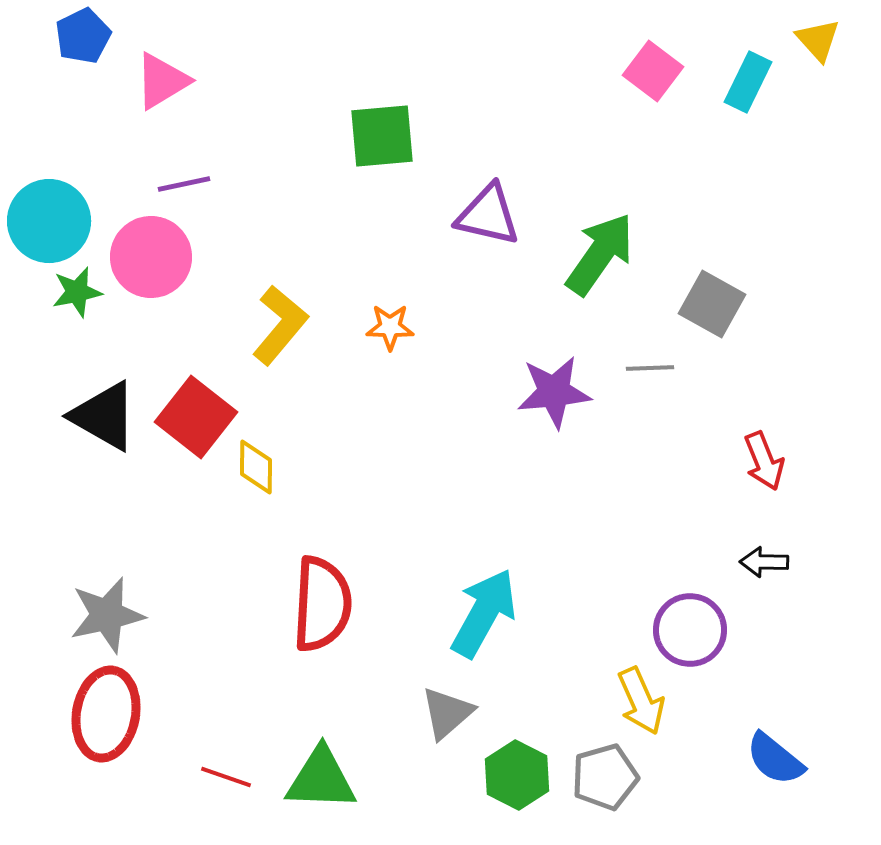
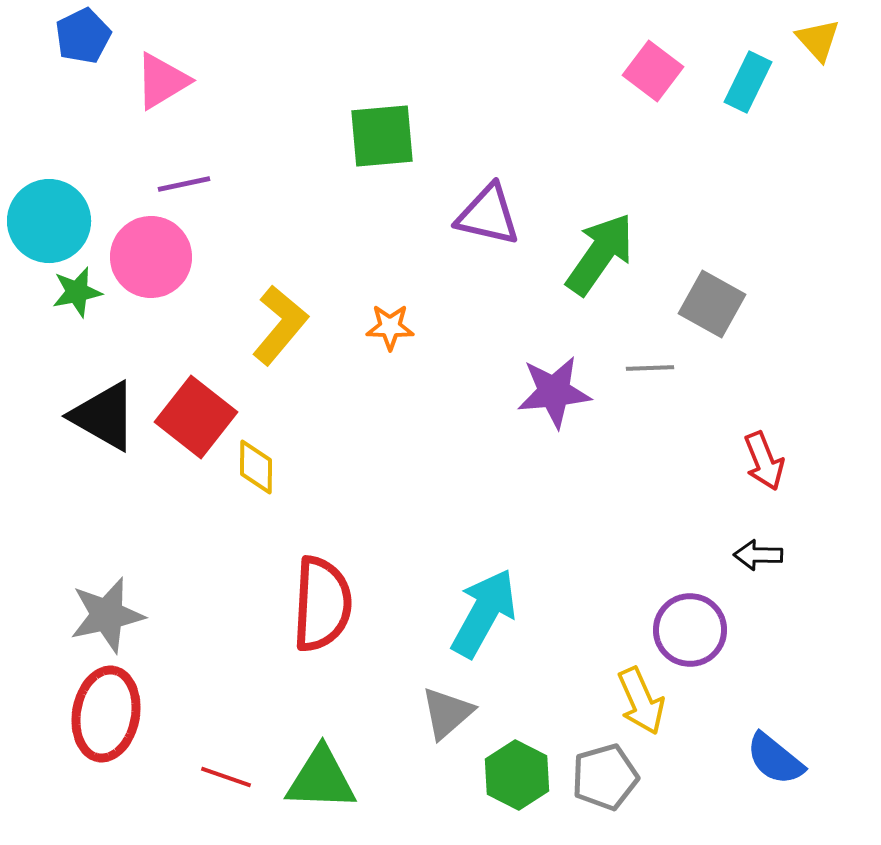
black arrow: moved 6 px left, 7 px up
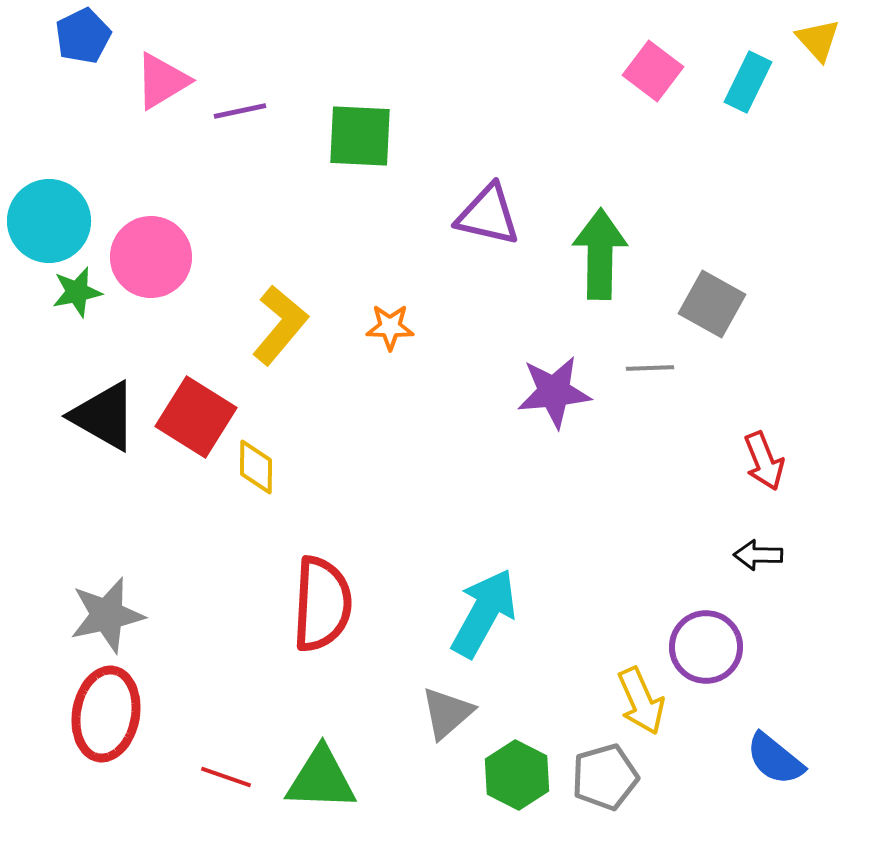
green square: moved 22 px left; rotated 8 degrees clockwise
purple line: moved 56 px right, 73 px up
green arrow: rotated 34 degrees counterclockwise
red square: rotated 6 degrees counterclockwise
purple circle: moved 16 px right, 17 px down
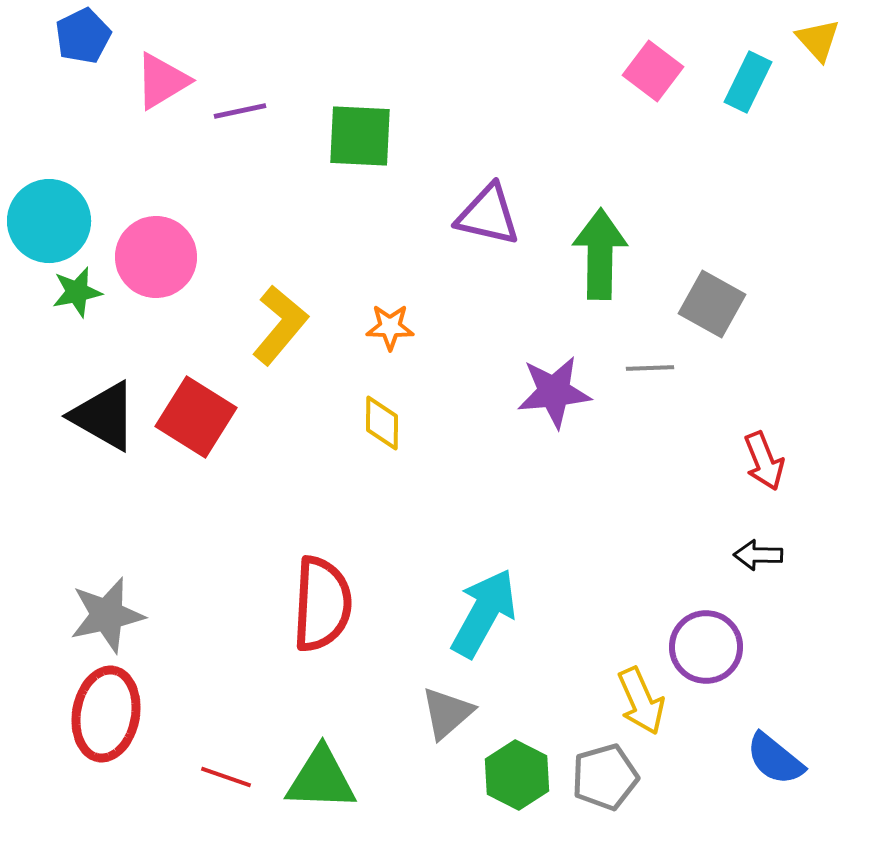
pink circle: moved 5 px right
yellow diamond: moved 126 px right, 44 px up
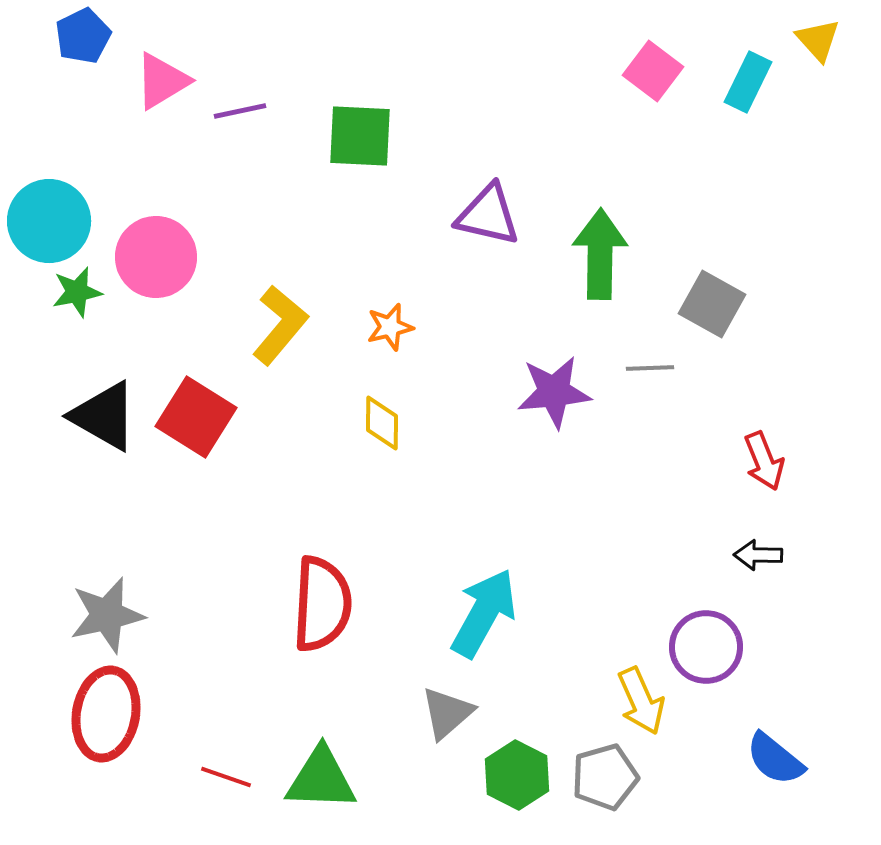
orange star: rotated 15 degrees counterclockwise
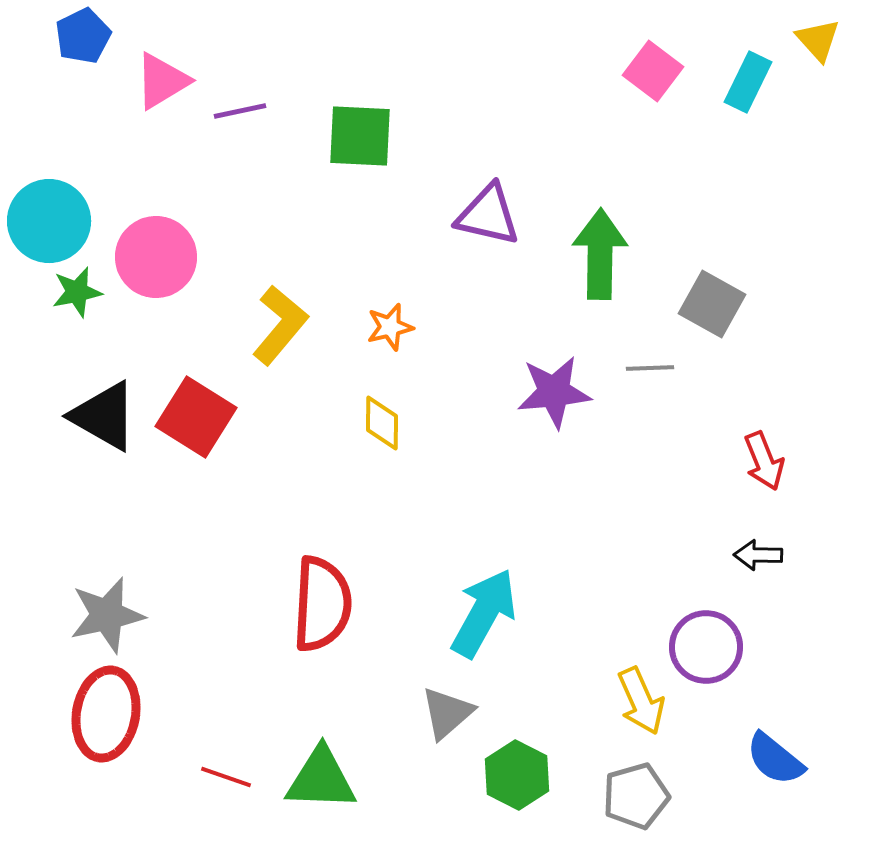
gray pentagon: moved 31 px right, 19 px down
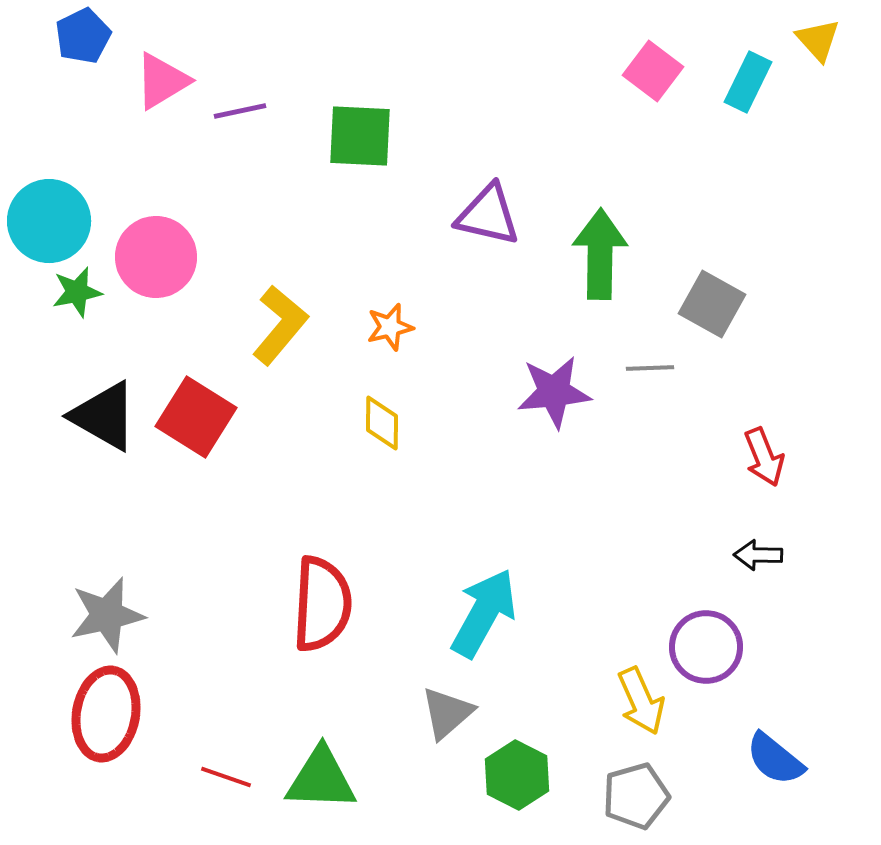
red arrow: moved 4 px up
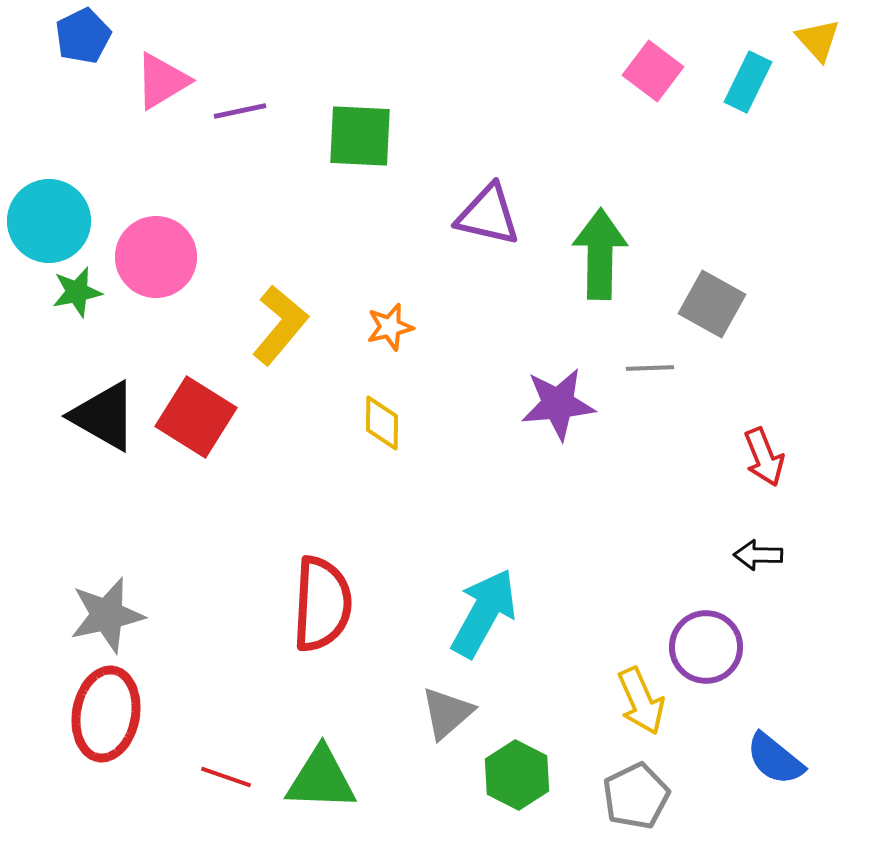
purple star: moved 4 px right, 12 px down
gray pentagon: rotated 10 degrees counterclockwise
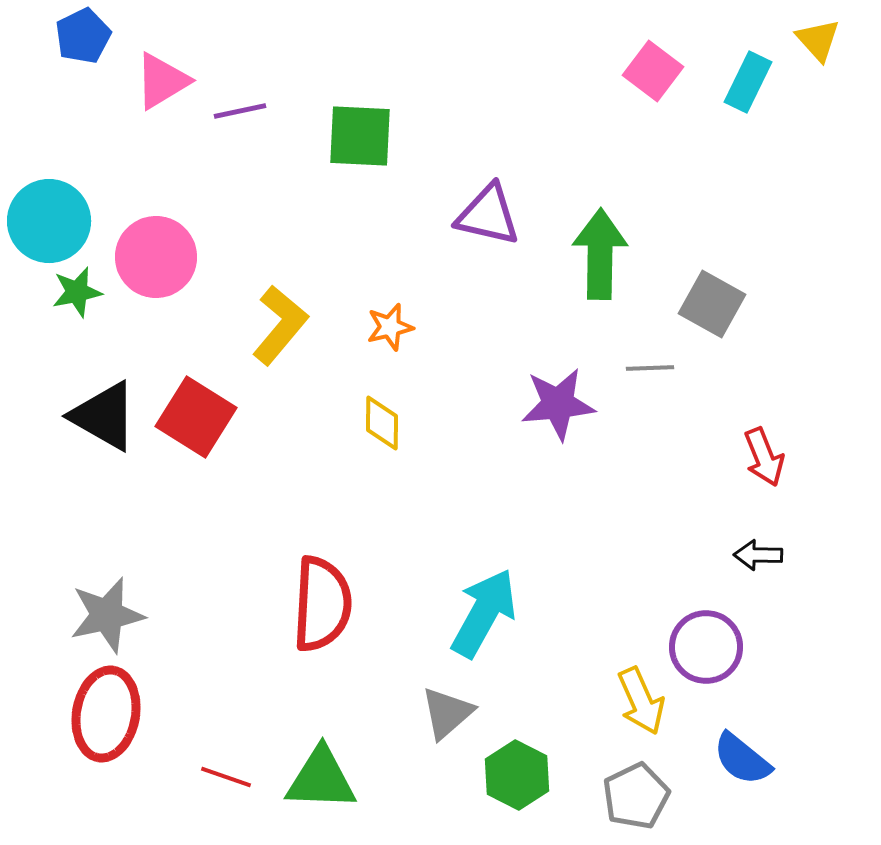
blue semicircle: moved 33 px left
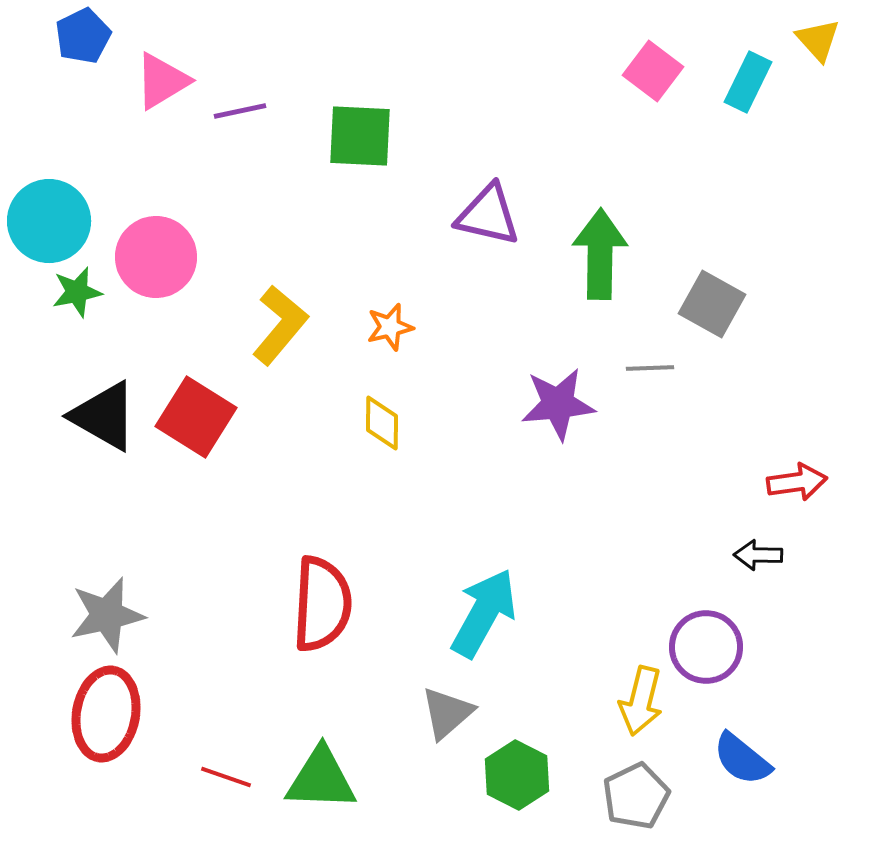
red arrow: moved 33 px right, 25 px down; rotated 76 degrees counterclockwise
yellow arrow: rotated 38 degrees clockwise
